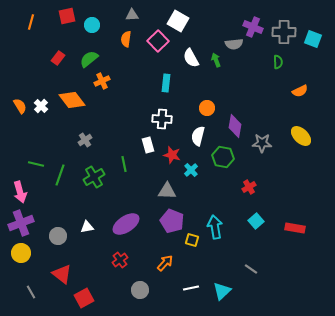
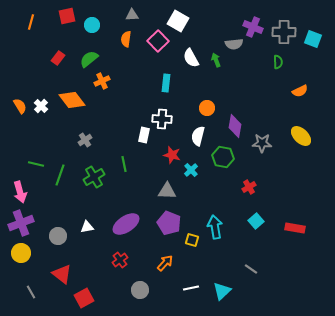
white rectangle at (148, 145): moved 4 px left, 10 px up; rotated 28 degrees clockwise
purple pentagon at (172, 221): moved 3 px left, 2 px down
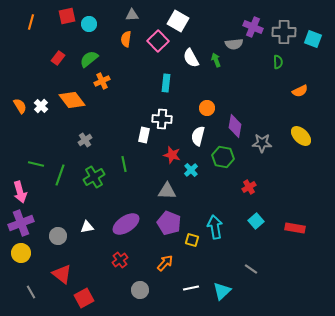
cyan circle at (92, 25): moved 3 px left, 1 px up
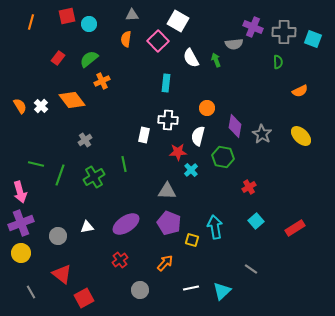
white cross at (162, 119): moved 6 px right, 1 px down
gray star at (262, 143): moved 9 px up; rotated 30 degrees clockwise
red star at (172, 155): moved 6 px right, 3 px up; rotated 18 degrees counterclockwise
red rectangle at (295, 228): rotated 42 degrees counterclockwise
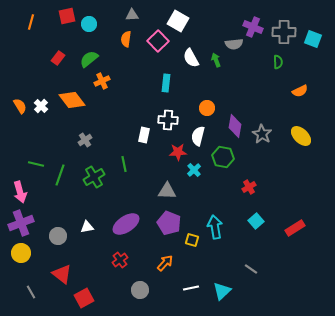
cyan cross at (191, 170): moved 3 px right
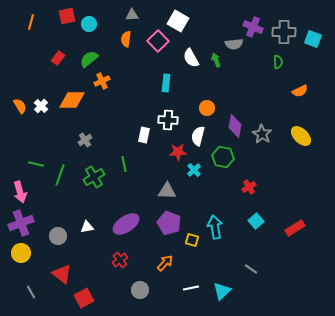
orange diamond at (72, 100): rotated 52 degrees counterclockwise
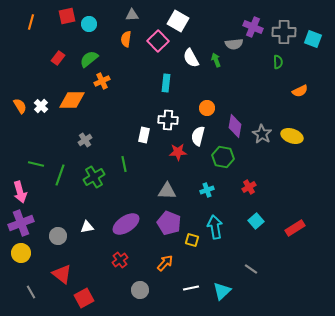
yellow ellipse at (301, 136): moved 9 px left; rotated 25 degrees counterclockwise
cyan cross at (194, 170): moved 13 px right, 20 px down; rotated 24 degrees clockwise
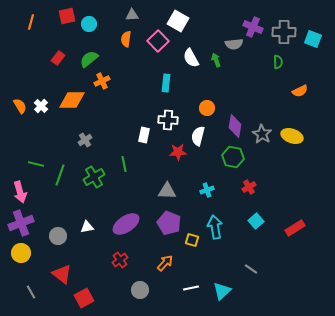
green hexagon at (223, 157): moved 10 px right
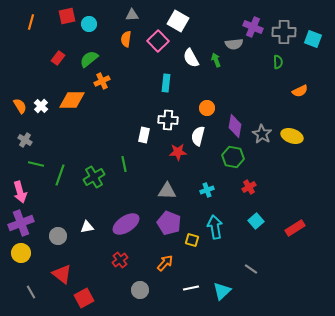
gray cross at (85, 140): moved 60 px left; rotated 24 degrees counterclockwise
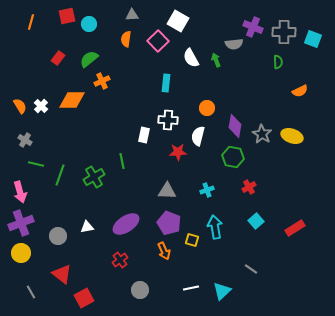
green line at (124, 164): moved 2 px left, 3 px up
orange arrow at (165, 263): moved 1 px left, 12 px up; rotated 114 degrees clockwise
